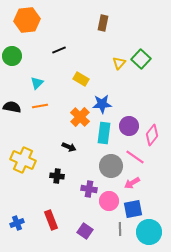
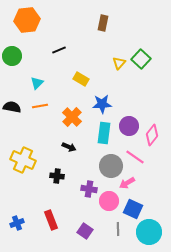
orange cross: moved 8 px left
pink arrow: moved 5 px left
blue square: rotated 36 degrees clockwise
gray line: moved 2 px left
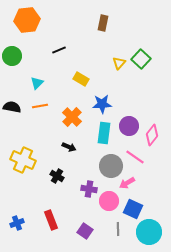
black cross: rotated 24 degrees clockwise
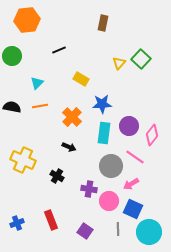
pink arrow: moved 4 px right, 1 px down
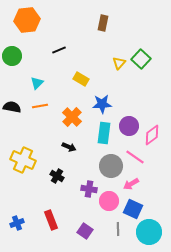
pink diamond: rotated 15 degrees clockwise
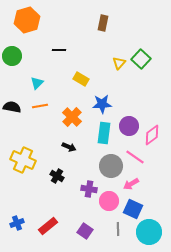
orange hexagon: rotated 10 degrees counterclockwise
black line: rotated 24 degrees clockwise
red rectangle: moved 3 px left, 6 px down; rotated 72 degrees clockwise
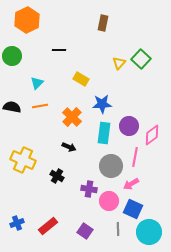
orange hexagon: rotated 10 degrees counterclockwise
pink line: rotated 66 degrees clockwise
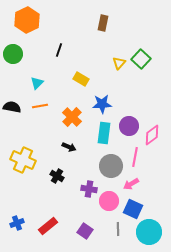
black line: rotated 72 degrees counterclockwise
green circle: moved 1 px right, 2 px up
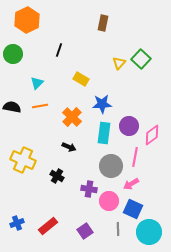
purple square: rotated 21 degrees clockwise
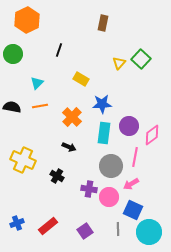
pink circle: moved 4 px up
blue square: moved 1 px down
